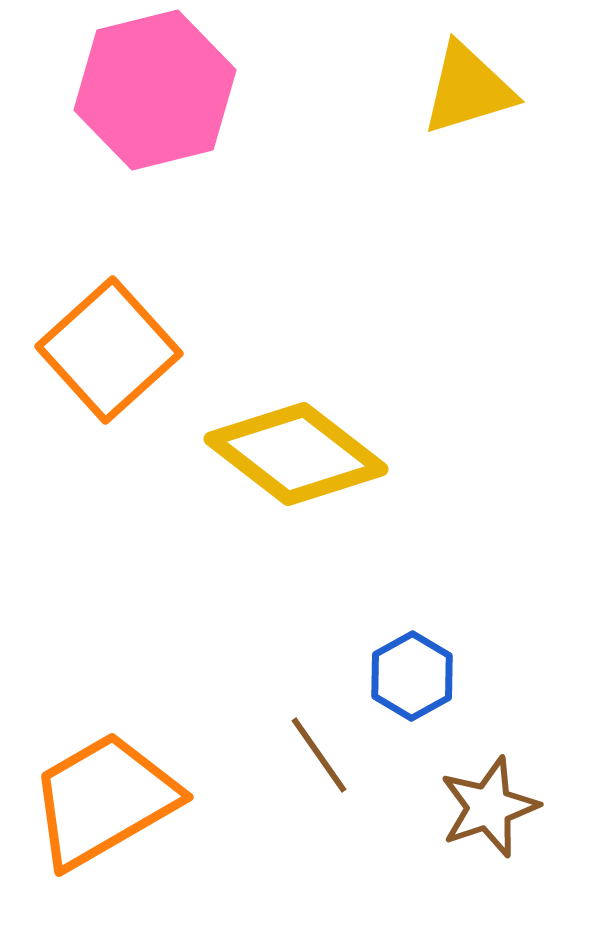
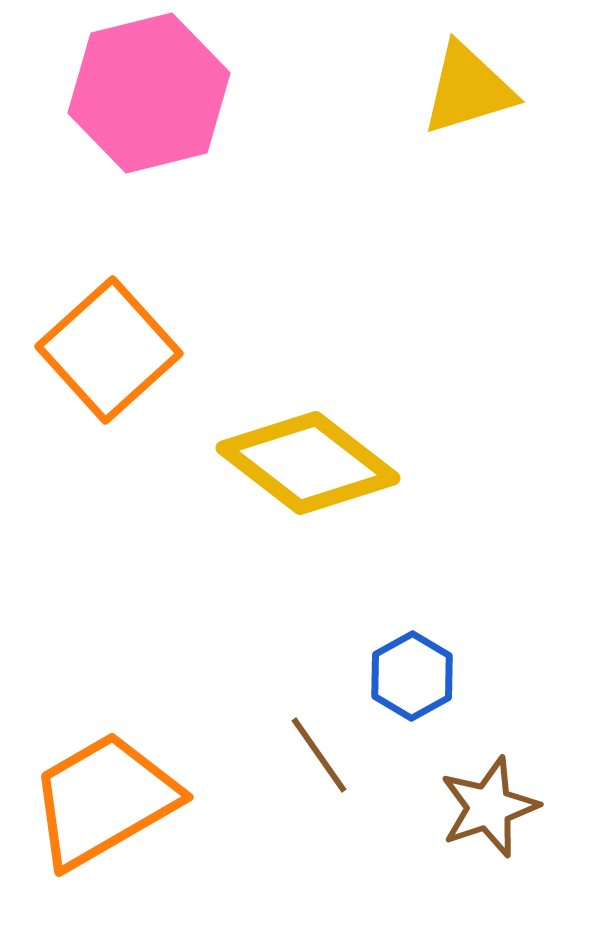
pink hexagon: moved 6 px left, 3 px down
yellow diamond: moved 12 px right, 9 px down
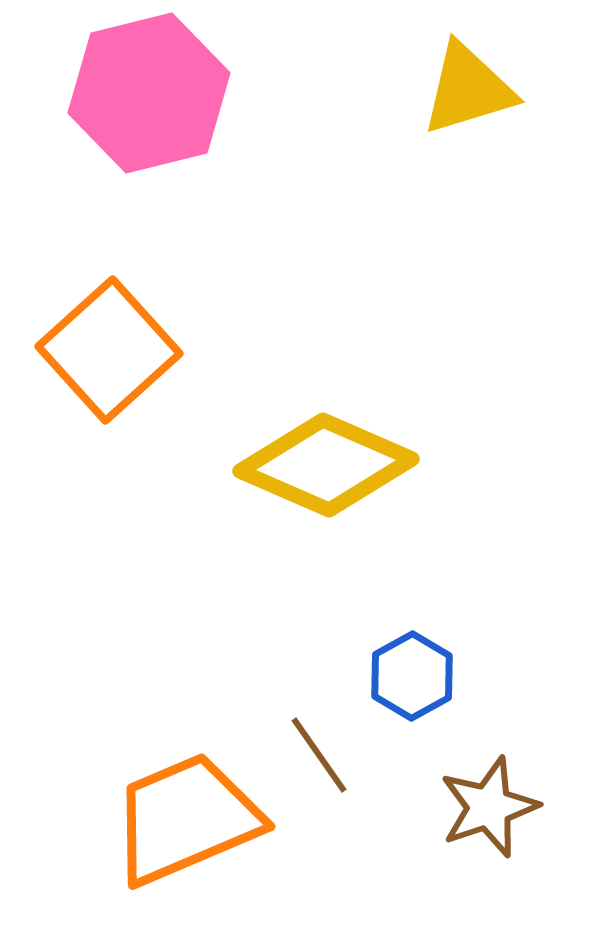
yellow diamond: moved 18 px right, 2 px down; rotated 14 degrees counterclockwise
orange trapezoid: moved 82 px right, 19 px down; rotated 7 degrees clockwise
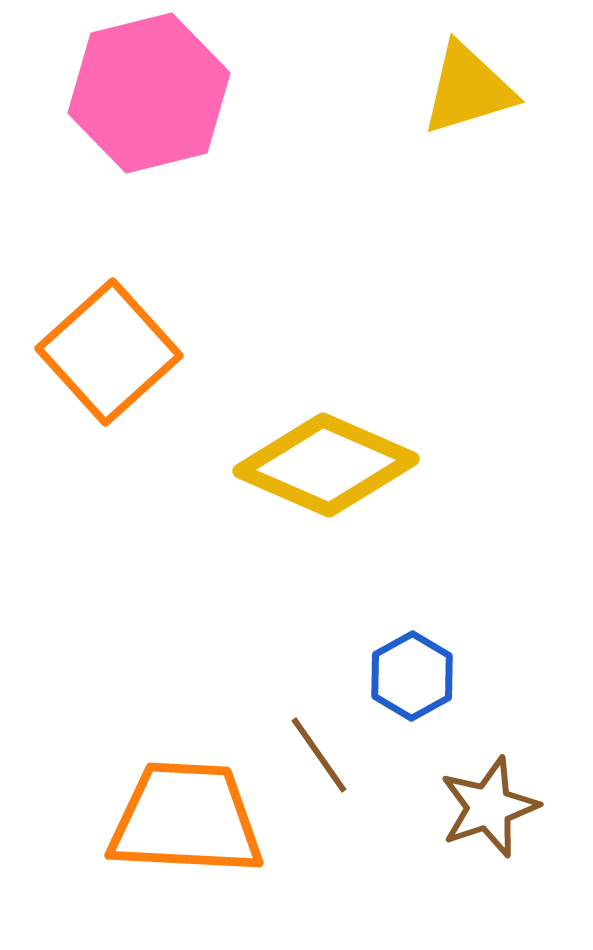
orange square: moved 2 px down
orange trapezoid: rotated 26 degrees clockwise
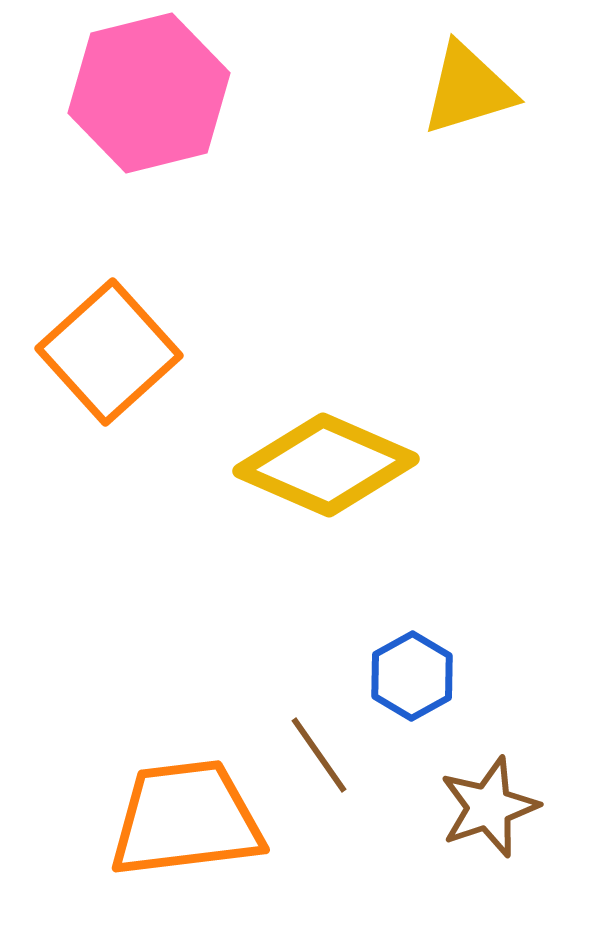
orange trapezoid: rotated 10 degrees counterclockwise
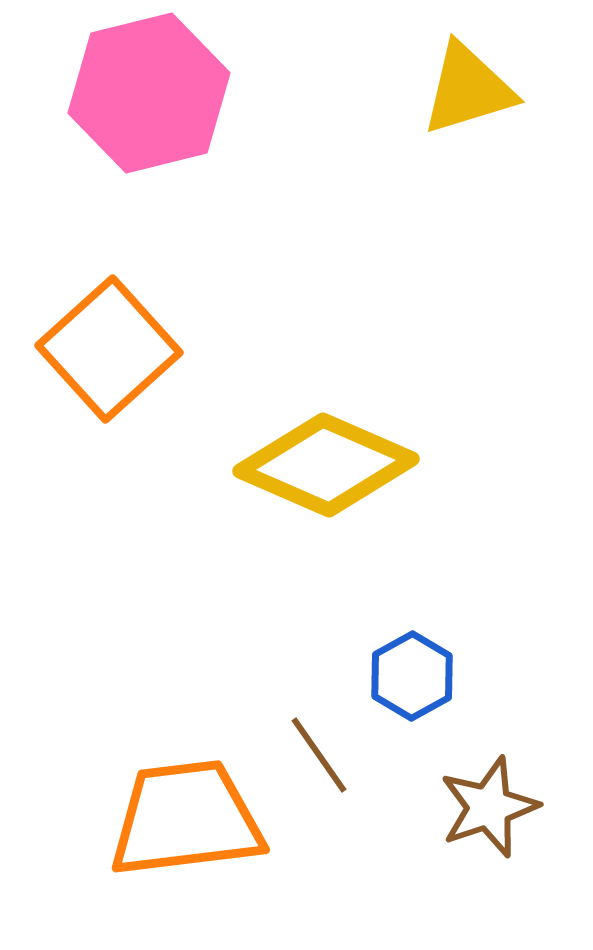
orange square: moved 3 px up
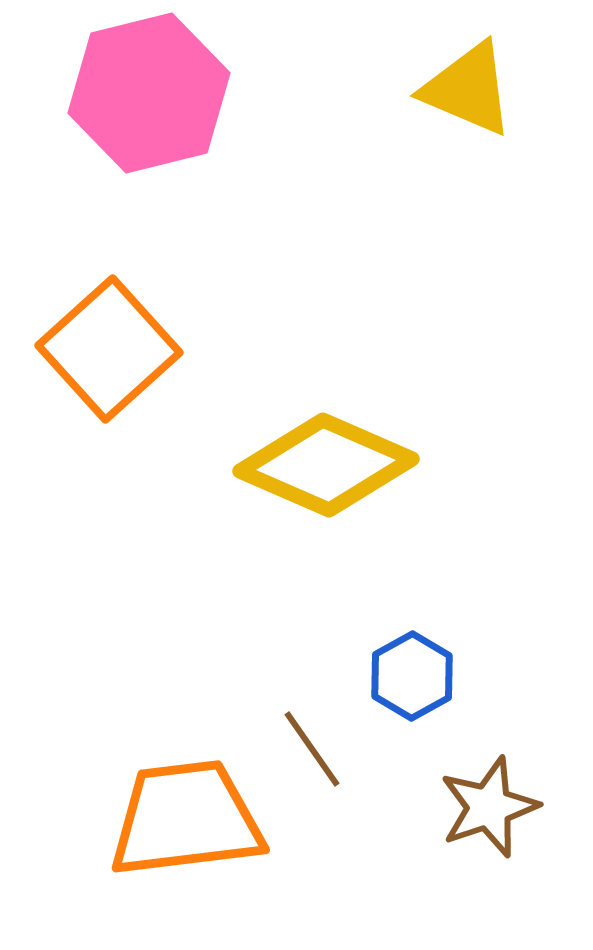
yellow triangle: rotated 40 degrees clockwise
brown line: moved 7 px left, 6 px up
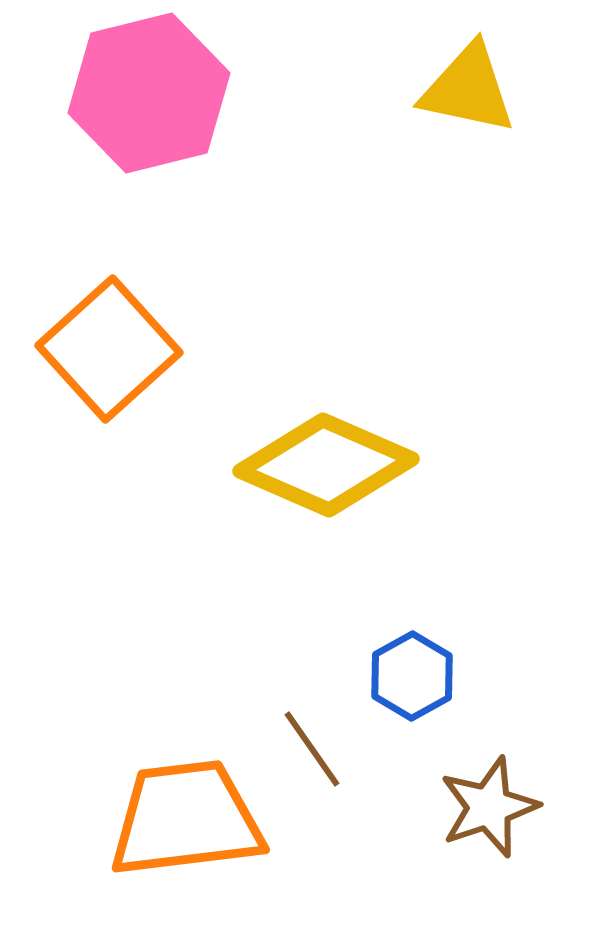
yellow triangle: rotated 11 degrees counterclockwise
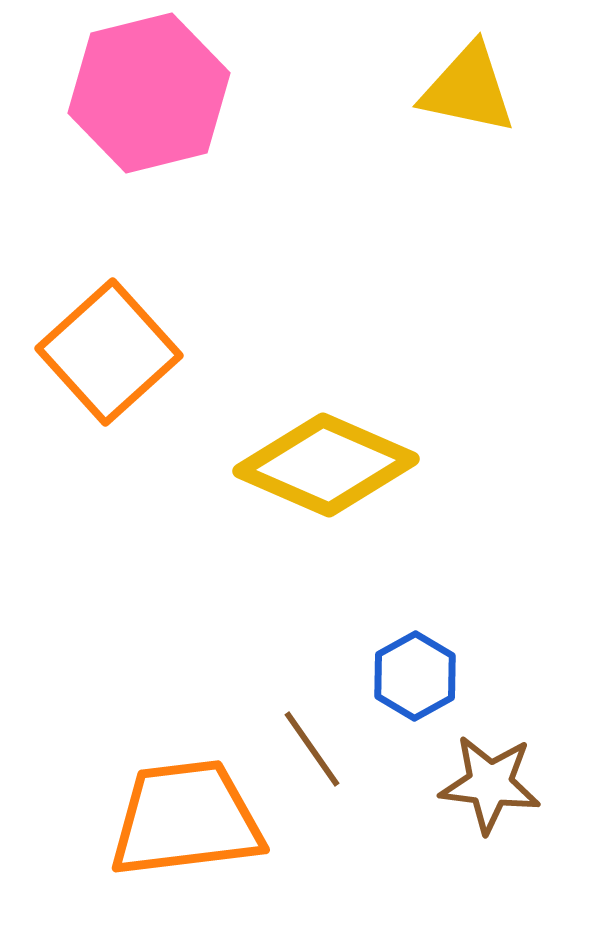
orange square: moved 3 px down
blue hexagon: moved 3 px right
brown star: moved 1 px right, 23 px up; rotated 26 degrees clockwise
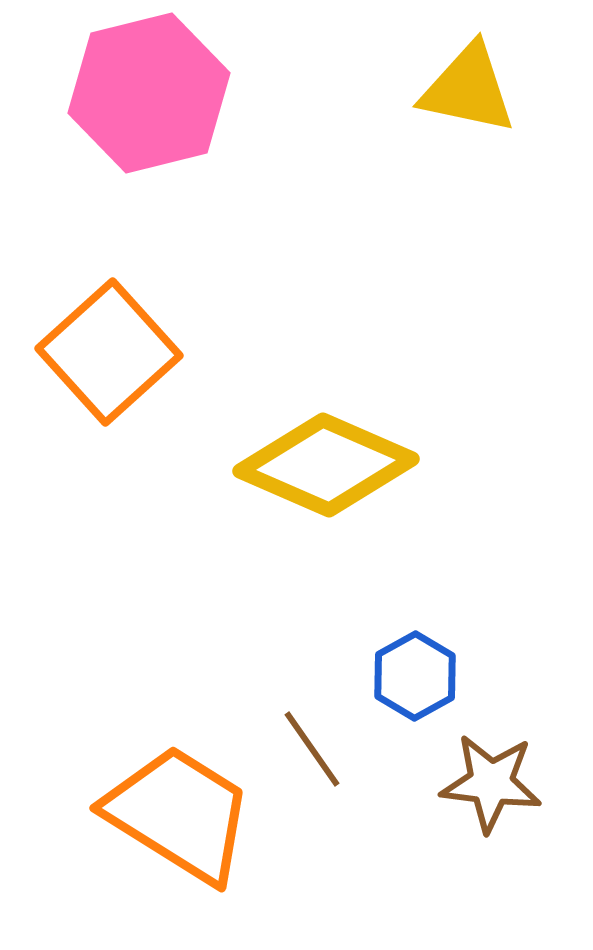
brown star: moved 1 px right, 1 px up
orange trapezoid: moved 7 px left, 5 px up; rotated 39 degrees clockwise
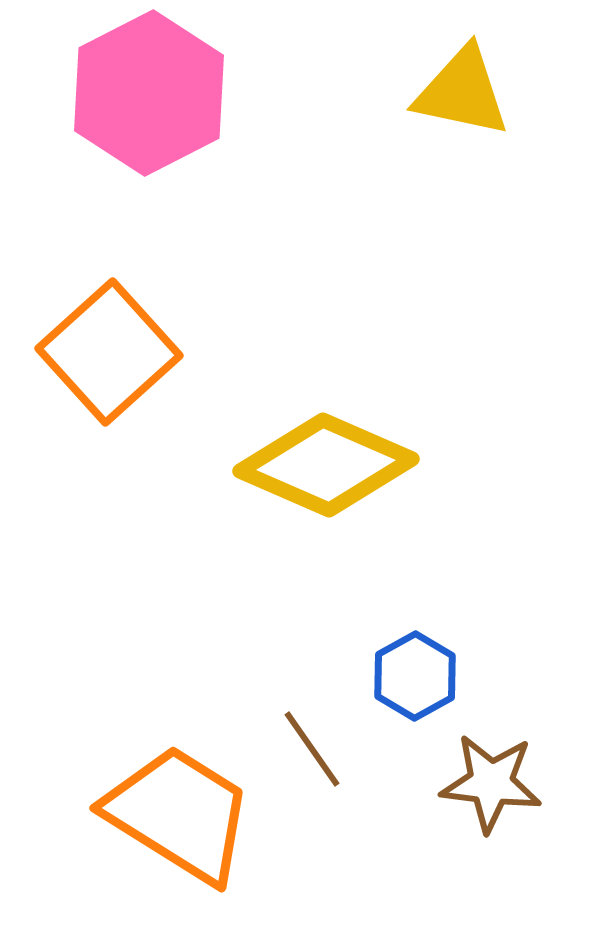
yellow triangle: moved 6 px left, 3 px down
pink hexagon: rotated 13 degrees counterclockwise
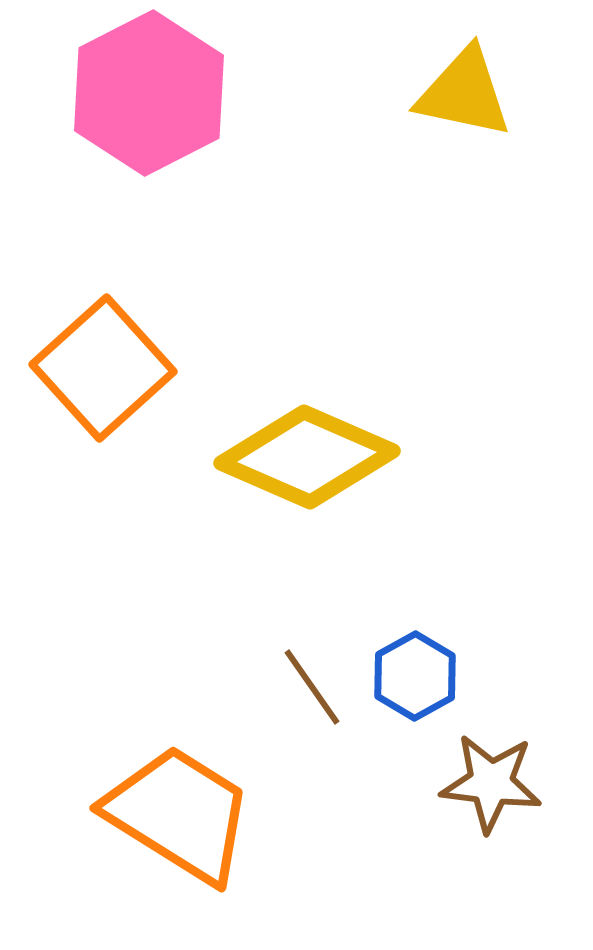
yellow triangle: moved 2 px right, 1 px down
orange square: moved 6 px left, 16 px down
yellow diamond: moved 19 px left, 8 px up
brown line: moved 62 px up
